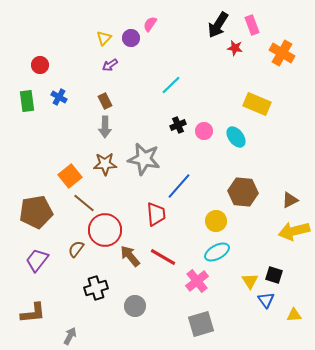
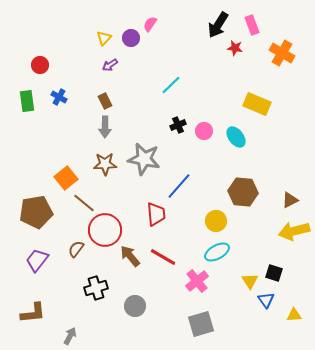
orange square at (70, 176): moved 4 px left, 2 px down
black square at (274, 275): moved 2 px up
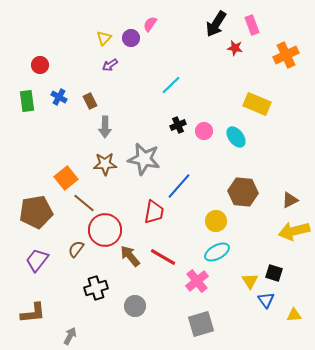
black arrow at (218, 25): moved 2 px left, 1 px up
orange cross at (282, 53): moved 4 px right, 2 px down; rotated 35 degrees clockwise
brown rectangle at (105, 101): moved 15 px left
red trapezoid at (156, 214): moved 2 px left, 2 px up; rotated 15 degrees clockwise
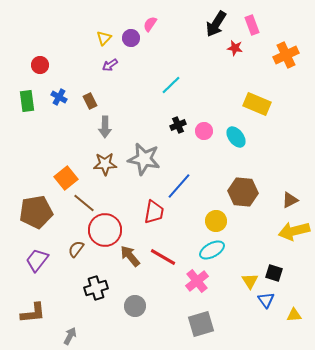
cyan ellipse at (217, 252): moved 5 px left, 2 px up
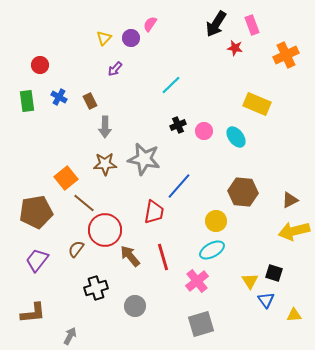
purple arrow at (110, 65): moved 5 px right, 4 px down; rotated 14 degrees counterclockwise
red line at (163, 257): rotated 44 degrees clockwise
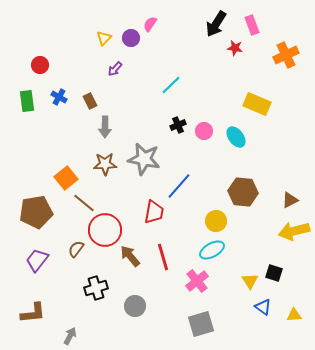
blue triangle at (266, 300): moved 3 px left, 7 px down; rotated 18 degrees counterclockwise
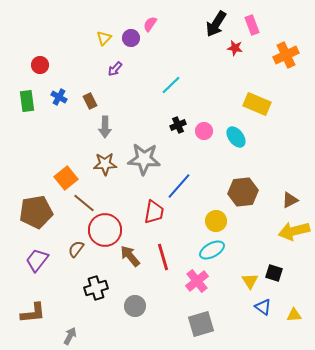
gray star at (144, 159): rotated 8 degrees counterclockwise
brown hexagon at (243, 192): rotated 12 degrees counterclockwise
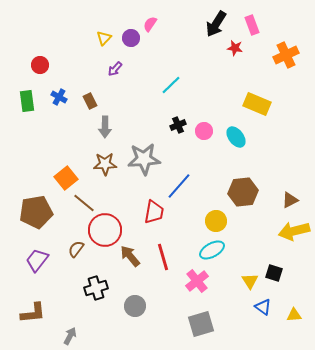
gray star at (144, 159): rotated 8 degrees counterclockwise
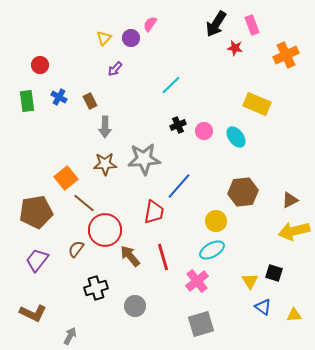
brown L-shape at (33, 313): rotated 32 degrees clockwise
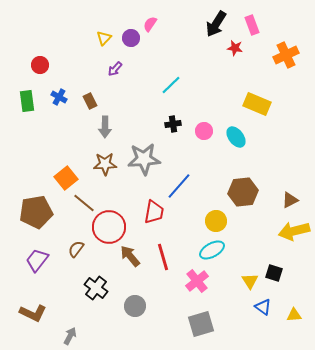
black cross at (178, 125): moved 5 px left, 1 px up; rotated 14 degrees clockwise
red circle at (105, 230): moved 4 px right, 3 px up
black cross at (96, 288): rotated 35 degrees counterclockwise
